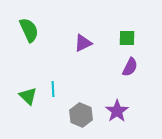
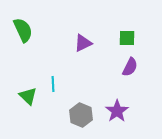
green semicircle: moved 6 px left
cyan line: moved 5 px up
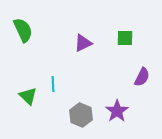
green square: moved 2 px left
purple semicircle: moved 12 px right, 10 px down
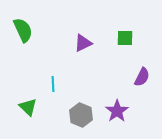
green triangle: moved 11 px down
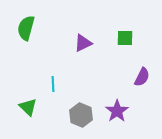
green semicircle: moved 3 px right, 2 px up; rotated 140 degrees counterclockwise
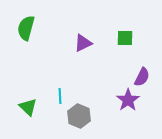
cyan line: moved 7 px right, 12 px down
purple star: moved 11 px right, 11 px up
gray hexagon: moved 2 px left, 1 px down
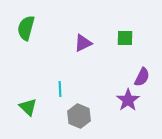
cyan line: moved 7 px up
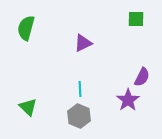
green square: moved 11 px right, 19 px up
cyan line: moved 20 px right
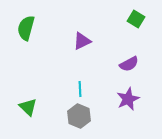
green square: rotated 30 degrees clockwise
purple triangle: moved 1 px left, 2 px up
purple semicircle: moved 13 px left, 13 px up; rotated 36 degrees clockwise
purple star: moved 1 px up; rotated 10 degrees clockwise
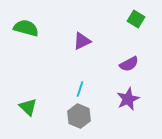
green semicircle: rotated 90 degrees clockwise
cyan line: rotated 21 degrees clockwise
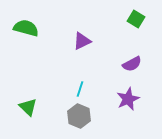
purple semicircle: moved 3 px right
